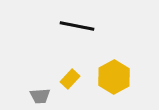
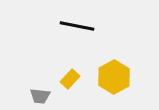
gray trapezoid: rotated 10 degrees clockwise
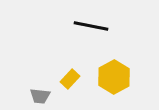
black line: moved 14 px right
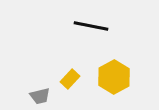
gray trapezoid: rotated 20 degrees counterclockwise
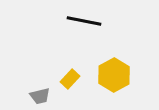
black line: moved 7 px left, 5 px up
yellow hexagon: moved 2 px up
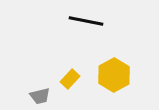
black line: moved 2 px right
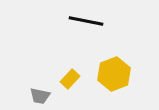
yellow hexagon: moved 1 px up; rotated 8 degrees clockwise
gray trapezoid: rotated 25 degrees clockwise
